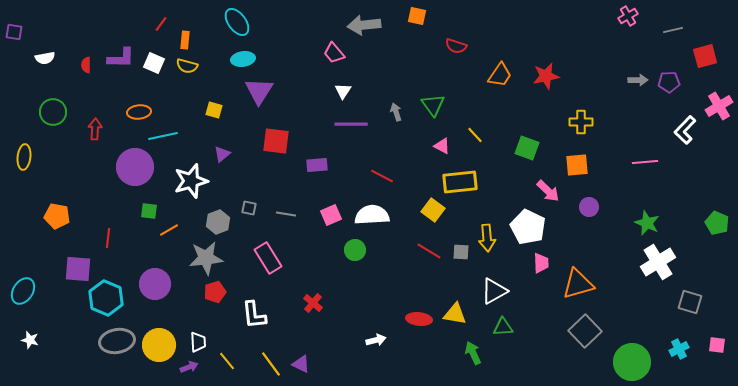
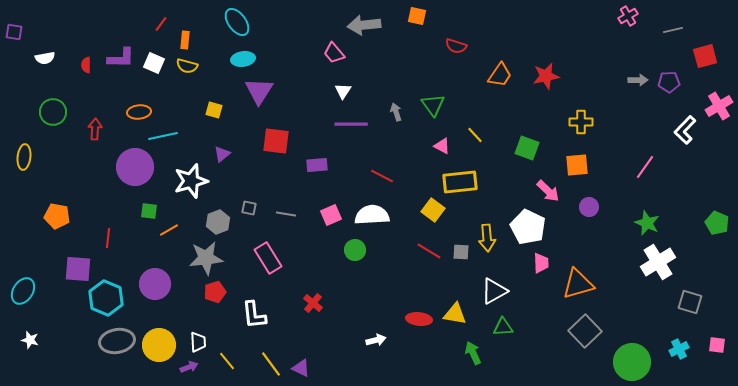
pink line at (645, 162): moved 5 px down; rotated 50 degrees counterclockwise
purple triangle at (301, 364): moved 4 px down
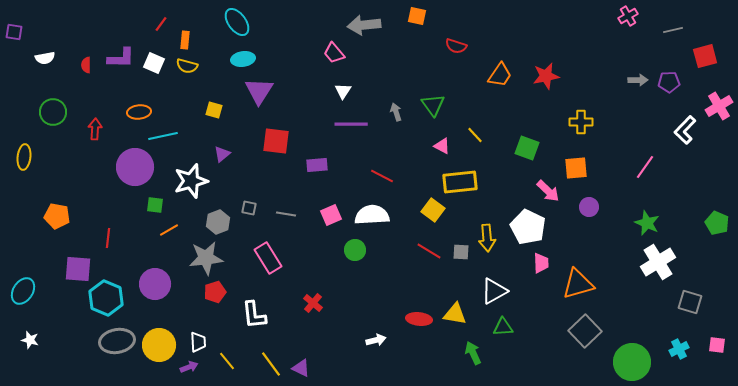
orange square at (577, 165): moved 1 px left, 3 px down
green square at (149, 211): moved 6 px right, 6 px up
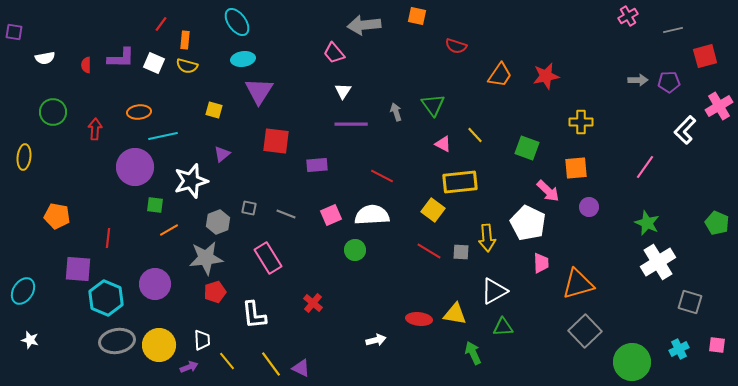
pink triangle at (442, 146): moved 1 px right, 2 px up
gray line at (286, 214): rotated 12 degrees clockwise
white pentagon at (528, 227): moved 4 px up
white trapezoid at (198, 342): moved 4 px right, 2 px up
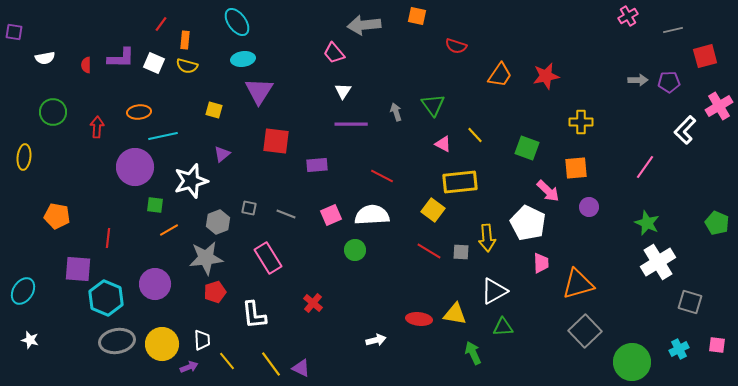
red arrow at (95, 129): moved 2 px right, 2 px up
yellow circle at (159, 345): moved 3 px right, 1 px up
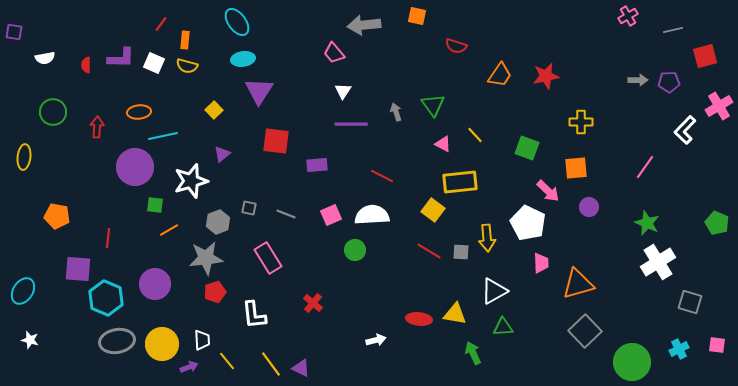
yellow square at (214, 110): rotated 30 degrees clockwise
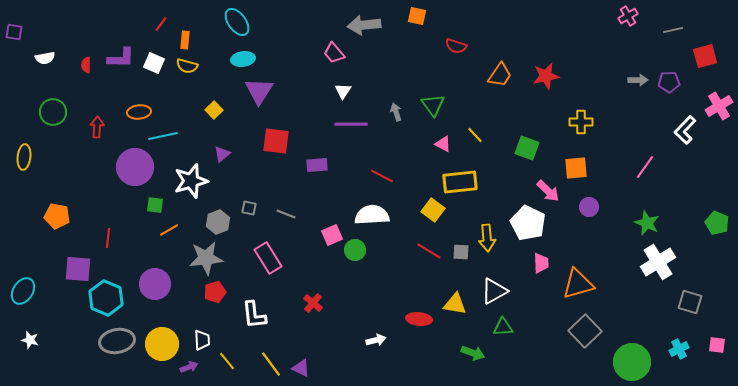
pink square at (331, 215): moved 1 px right, 20 px down
yellow triangle at (455, 314): moved 10 px up
green arrow at (473, 353): rotated 135 degrees clockwise
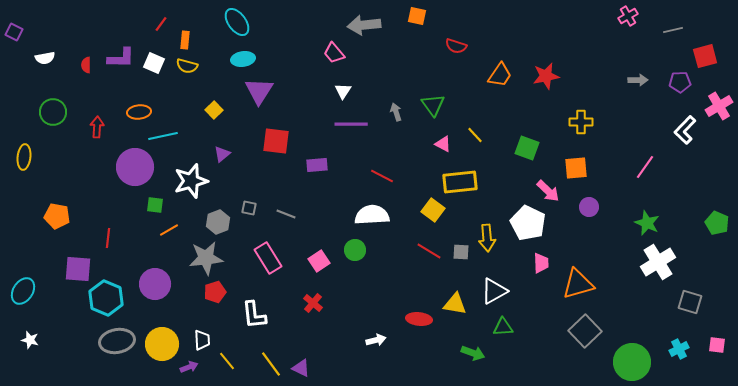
purple square at (14, 32): rotated 18 degrees clockwise
purple pentagon at (669, 82): moved 11 px right
pink square at (332, 235): moved 13 px left, 26 px down; rotated 10 degrees counterclockwise
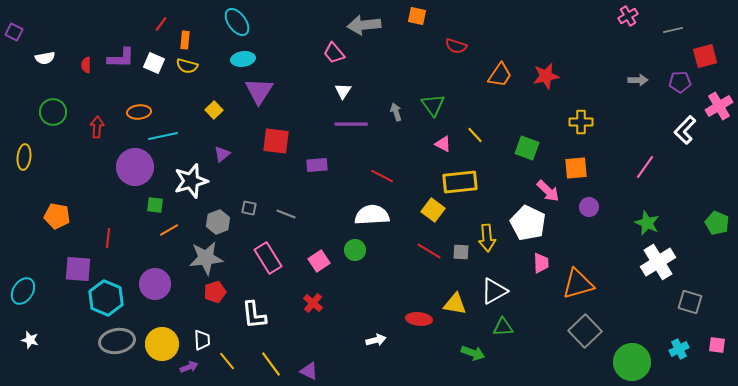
purple triangle at (301, 368): moved 8 px right, 3 px down
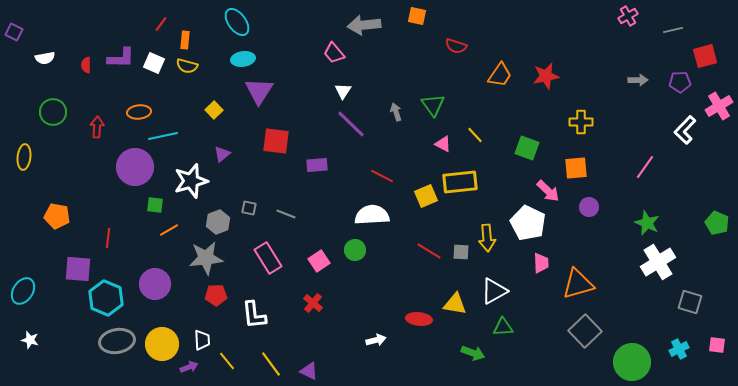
purple line at (351, 124): rotated 44 degrees clockwise
yellow square at (433, 210): moved 7 px left, 14 px up; rotated 30 degrees clockwise
red pentagon at (215, 292): moved 1 px right, 3 px down; rotated 15 degrees clockwise
